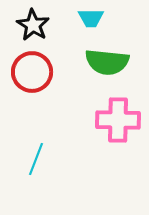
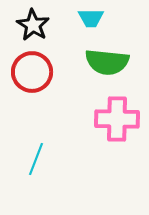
pink cross: moved 1 px left, 1 px up
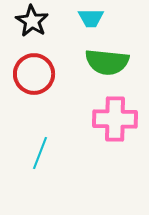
black star: moved 1 px left, 4 px up
red circle: moved 2 px right, 2 px down
pink cross: moved 2 px left
cyan line: moved 4 px right, 6 px up
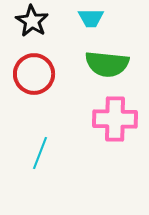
green semicircle: moved 2 px down
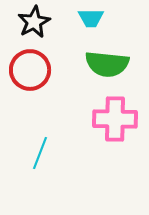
black star: moved 2 px right, 1 px down; rotated 12 degrees clockwise
red circle: moved 4 px left, 4 px up
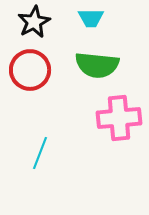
green semicircle: moved 10 px left, 1 px down
pink cross: moved 4 px right, 1 px up; rotated 6 degrees counterclockwise
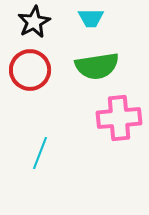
green semicircle: moved 1 px down; rotated 15 degrees counterclockwise
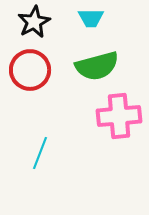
green semicircle: rotated 6 degrees counterclockwise
pink cross: moved 2 px up
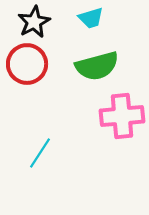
cyan trapezoid: rotated 16 degrees counterclockwise
red circle: moved 3 px left, 6 px up
pink cross: moved 3 px right
cyan line: rotated 12 degrees clockwise
